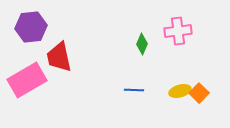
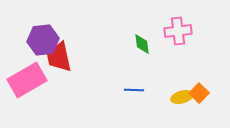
purple hexagon: moved 12 px right, 13 px down
green diamond: rotated 30 degrees counterclockwise
yellow ellipse: moved 2 px right, 6 px down
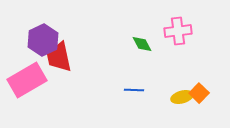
purple hexagon: rotated 20 degrees counterclockwise
green diamond: rotated 20 degrees counterclockwise
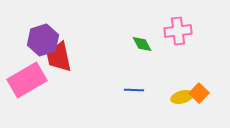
purple hexagon: rotated 8 degrees clockwise
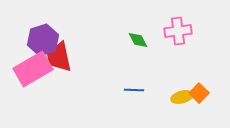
green diamond: moved 4 px left, 4 px up
pink rectangle: moved 6 px right, 11 px up
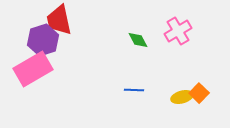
pink cross: rotated 24 degrees counterclockwise
red trapezoid: moved 37 px up
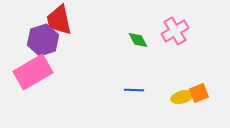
pink cross: moved 3 px left
pink rectangle: moved 3 px down
orange square: rotated 24 degrees clockwise
